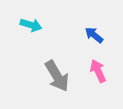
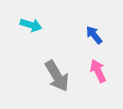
blue arrow: rotated 12 degrees clockwise
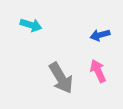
blue arrow: moved 6 px right; rotated 66 degrees counterclockwise
gray arrow: moved 4 px right, 2 px down
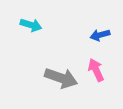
pink arrow: moved 2 px left, 1 px up
gray arrow: rotated 40 degrees counterclockwise
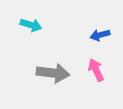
gray arrow: moved 8 px left, 5 px up; rotated 12 degrees counterclockwise
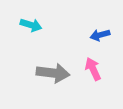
pink arrow: moved 3 px left, 1 px up
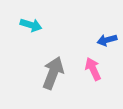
blue arrow: moved 7 px right, 5 px down
gray arrow: rotated 76 degrees counterclockwise
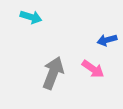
cyan arrow: moved 8 px up
pink arrow: rotated 150 degrees clockwise
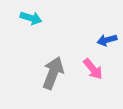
cyan arrow: moved 1 px down
pink arrow: rotated 15 degrees clockwise
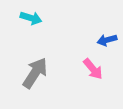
gray arrow: moved 18 px left; rotated 12 degrees clockwise
